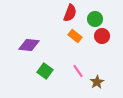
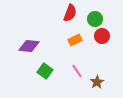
orange rectangle: moved 4 px down; rotated 64 degrees counterclockwise
purple diamond: moved 1 px down
pink line: moved 1 px left
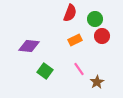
pink line: moved 2 px right, 2 px up
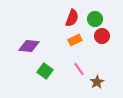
red semicircle: moved 2 px right, 5 px down
